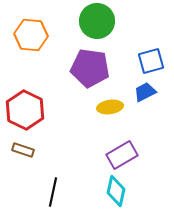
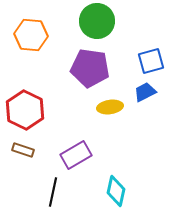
purple rectangle: moved 46 px left
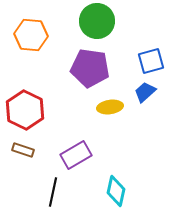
blue trapezoid: rotated 15 degrees counterclockwise
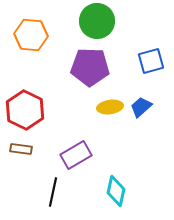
purple pentagon: moved 1 px up; rotated 6 degrees counterclockwise
blue trapezoid: moved 4 px left, 15 px down
brown rectangle: moved 2 px left, 1 px up; rotated 10 degrees counterclockwise
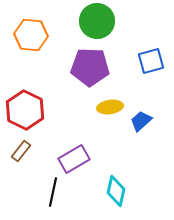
blue trapezoid: moved 14 px down
brown rectangle: moved 2 px down; rotated 60 degrees counterclockwise
purple rectangle: moved 2 px left, 4 px down
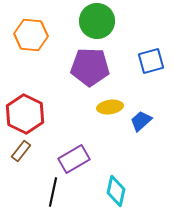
red hexagon: moved 4 px down
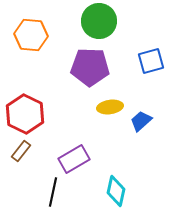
green circle: moved 2 px right
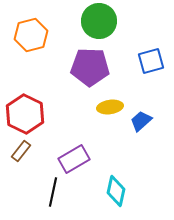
orange hexagon: rotated 20 degrees counterclockwise
